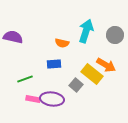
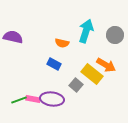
blue rectangle: rotated 32 degrees clockwise
green line: moved 6 px left, 21 px down
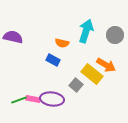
blue rectangle: moved 1 px left, 4 px up
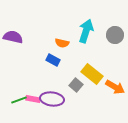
orange arrow: moved 9 px right, 22 px down
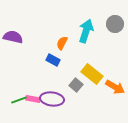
gray circle: moved 11 px up
orange semicircle: rotated 104 degrees clockwise
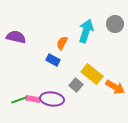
purple semicircle: moved 3 px right
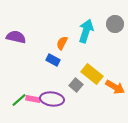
green line: rotated 21 degrees counterclockwise
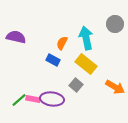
cyan arrow: moved 7 px down; rotated 30 degrees counterclockwise
yellow rectangle: moved 6 px left, 10 px up
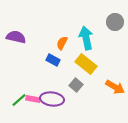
gray circle: moved 2 px up
